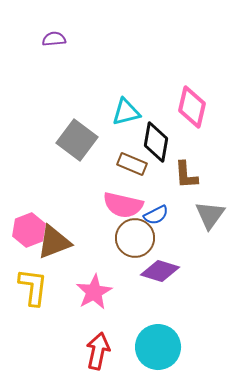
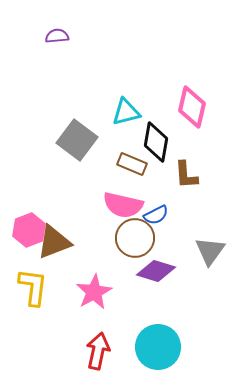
purple semicircle: moved 3 px right, 3 px up
gray triangle: moved 36 px down
purple diamond: moved 4 px left
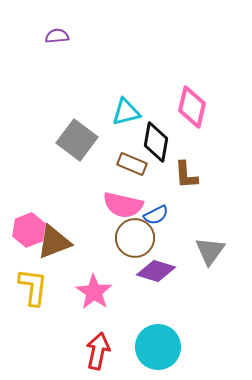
pink star: rotated 9 degrees counterclockwise
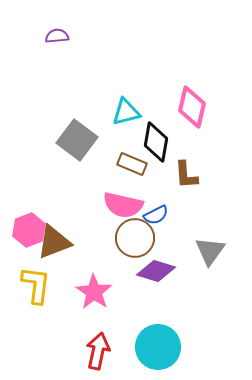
yellow L-shape: moved 3 px right, 2 px up
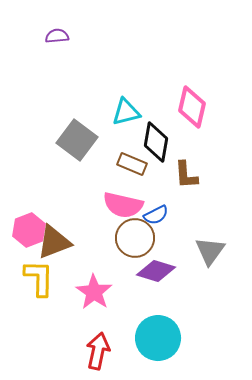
yellow L-shape: moved 3 px right, 7 px up; rotated 6 degrees counterclockwise
cyan circle: moved 9 px up
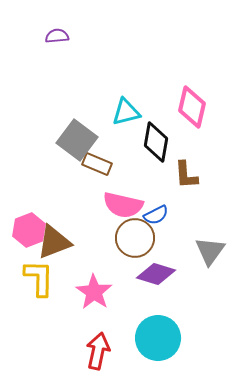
brown rectangle: moved 35 px left
purple diamond: moved 3 px down
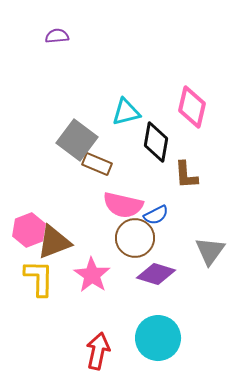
pink star: moved 2 px left, 17 px up
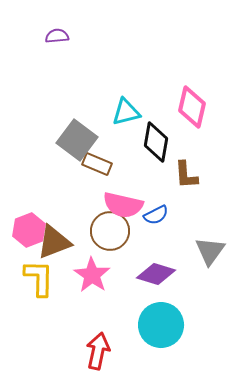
brown circle: moved 25 px left, 7 px up
cyan circle: moved 3 px right, 13 px up
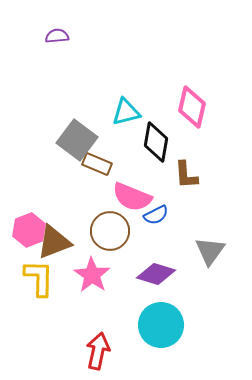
pink semicircle: moved 9 px right, 8 px up; rotated 9 degrees clockwise
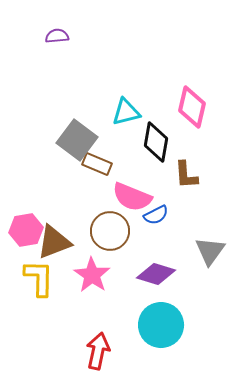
pink hexagon: moved 3 px left; rotated 12 degrees clockwise
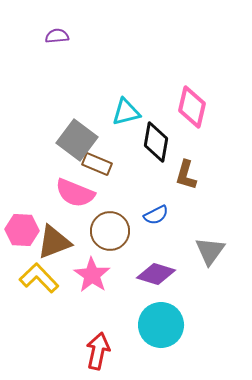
brown L-shape: rotated 20 degrees clockwise
pink semicircle: moved 57 px left, 4 px up
pink hexagon: moved 4 px left; rotated 12 degrees clockwise
yellow L-shape: rotated 45 degrees counterclockwise
